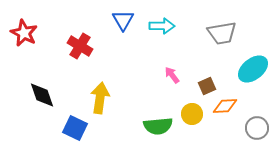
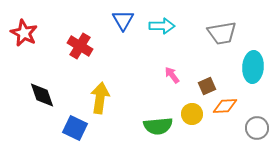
cyan ellipse: moved 2 px up; rotated 48 degrees counterclockwise
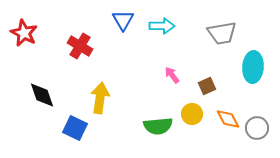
orange diamond: moved 3 px right, 13 px down; rotated 65 degrees clockwise
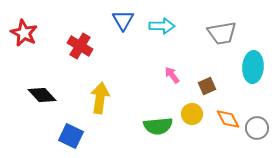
black diamond: rotated 24 degrees counterclockwise
blue square: moved 4 px left, 8 px down
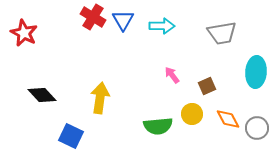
red cross: moved 13 px right, 29 px up
cyan ellipse: moved 3 px right, 5 px down
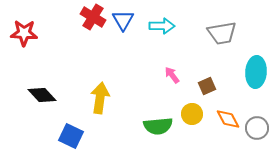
red star: rotated 24 degrees counterclockwise
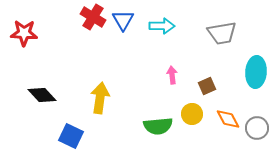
pink arrow: rotated 30 degrees clockwise
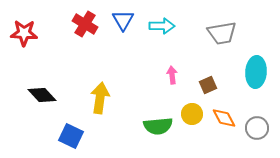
red cross: moved 8 px left, 7 px down
brown square: moved 1 px right, 1 px up
orange diamond: moved 4 px left, 1 px up
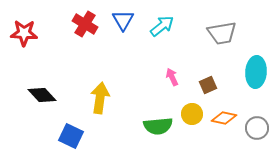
cyan arrow: rotated 40 degrees counterclockwise
pink arrow: moved 2 px down; rotated 18 degrees counterclockwise
orange diamond: rotated 50 degrees counterclockwise
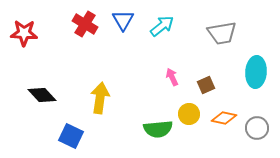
brown square: moved 2 px left
yellow circle: moved 3 px left
green semicircle: moved 3 px down
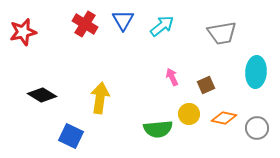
red star: moved 1 px left, 1 px up; rotated 16 degrees counterclockwise
black diamond: rotated 16 degrees counterclockwise
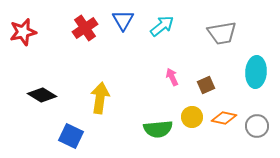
red cross: moved 4 px down; rotated 25 degrees clockwise
yellow circle: moved 3 px right, 3 px down
gray circle: moved 2 px up
